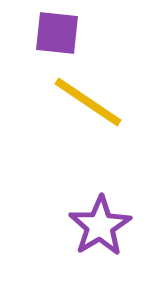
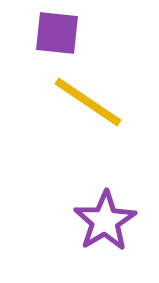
purple star: moved 5 px right, 5 px up
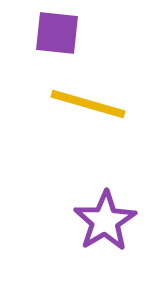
yellow line: moved 2 px down; rotated 18 degrees counterclockwise
